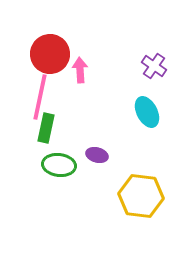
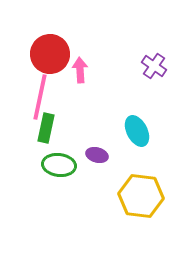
cyan ellipse: moved 10 px left, 19 px down
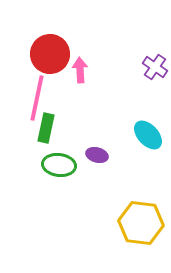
purple cross: moved 1 px right, 1 px down
pink line: moved 3 px left, 1 px down
cyan ellipse: moved 11 px right, 4 px down; rotated 16 degrees counterclockwise
yellow hexagon: moved 27 px down
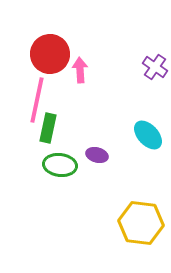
pink line: moved 2 px down
green rectangle: moved 2 px right
green ellipse: moved 1 px right
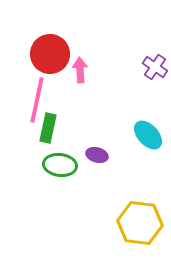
yellow hexagon: moved 1 px left
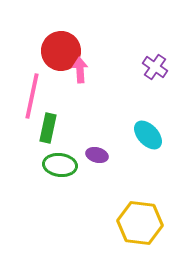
red circle: moved 11 px right, 3 px up
pink line: moved 5 px left, 4 px up
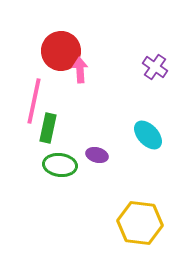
pink line: moved 2 px right, 5 px down
